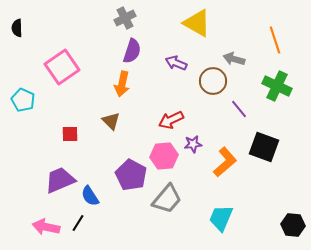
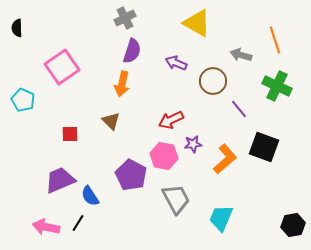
gray arrow: moved 7 px right, 4 px up
pink hexagon: rotated 16 degrees clockwise
orange L-shape: moved 3 px up
gray trapezoid: moved 9 px right; rotated 68 degrees counterclockwise
black hexagon: rotated 15 degrees counterclockwise
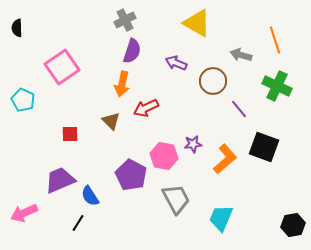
gray cross: moved 2 px down
red arrow: moved 25 px left, 12 px up
pink arrow: moved 22 px left, 14 px up; rotated 36 degrees counterclockwise
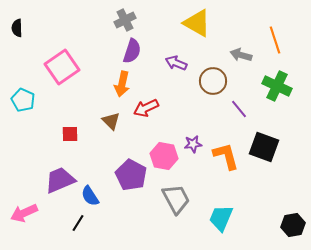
orange L-shape: moved 1 px right, 3 px up; rotated 64 degrees counterclockwise
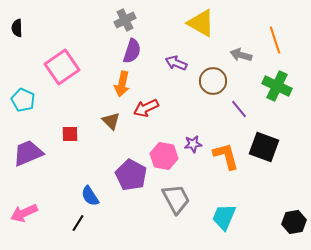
yellow triangle: moved 4 px right
purple trapezoid: moved 32 px left, 27 px up
cyan trapezoid: moved 3 px right, 1 px up
black hexagon: moved 1 px right, 3 px up
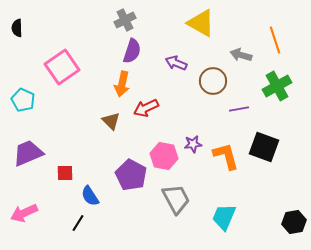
green cross: rotated 36 degrees clockwise
purple line: rotated 60 degrees counterclockwise
red square: moved 5 px left, 39 px down
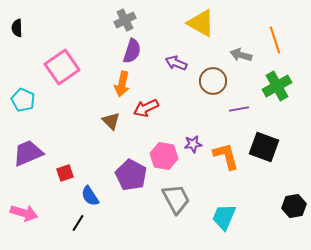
red square: rotated 18 degrees counterclockwise
pink arrow: rotated 140 degrees counterclockwise
black hexagon: moved 16 px up
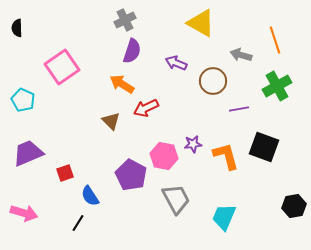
orange arrow: rotated 110 degrees clockwise
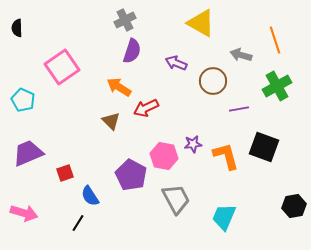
orange arrow: moved 3 px left, 3 px down
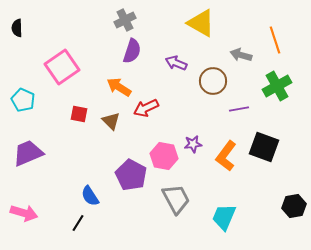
orange L-shape: rotated 128 degrees counterclockwise
red square: moved 14 px right, 59 px up; rotated 30 degrees clockwise
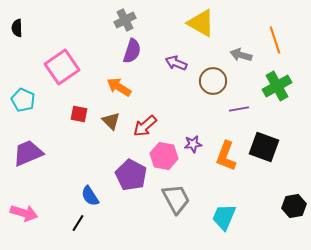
red arrow: moved 1 px left, 18 px down; rotated 15 degrees counterclockwise
orange L-shape: rotated 16 degrees counterclockwise
